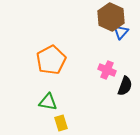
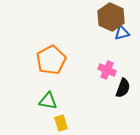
blue triangle: moved 1 px right, 1 px down; rotated 35 degrees clockwise
black semicircle: moved 2 px left, 2 px down
green triangle: moved 1 px up
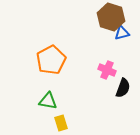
brown hexagon: rotated 8 degrees counterclockwise
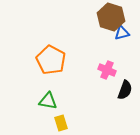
orange pentagon: rotated 16 degrees counterclockwise
black semicircle: moved 2 px right, 2 px down
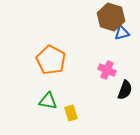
yellow rectangle: moved 10 px right, 10 px up
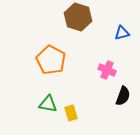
brown hexagon: moved 33 px left
black semicircle: moved 2 px left, 6 px down
green triangle: moved 3 px down
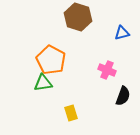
green triangle: moved 5 px left, 21 px up; rotated 18 degrees counterclockwise
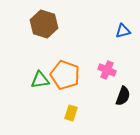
brown hexagon: moved 34 px left, 7 px down
blue triangle: moved 1 px right, 2 px up
orange pentagon: moved 14 px right, 15 px down; rotated 8 degrees counterclockwise
green triangle: moved 3 px left, 3 px up
yellow rectangle: rotated 35 degrees clockwise
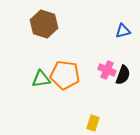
orange pentagon: rotated 12 degrees counterclockwise
green triangle: moved 1 px right, 1 px up
black semicircle: moved 21 px up
yellow rectangle: moved 22 px right, 10 px down
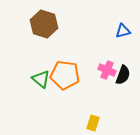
green triangle: rotated 48 degrees clockwise
